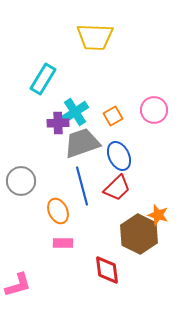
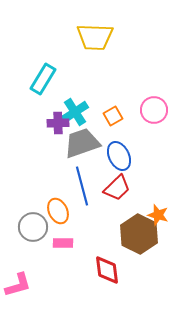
gray circle: moved 12 px right, 46 px down
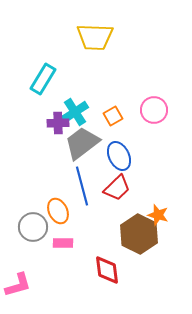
gray trapezoid: rotated 18 degrees counterclockwise
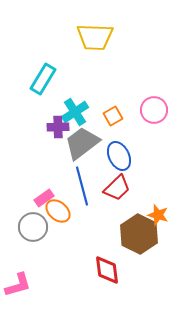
purple cross: moved 4 px down
orange ellipse: rotated 25 degrees counterclockwise
pink rectangle: moved 19 px left, 45 px up; rotated 36 degrees counterclockwise
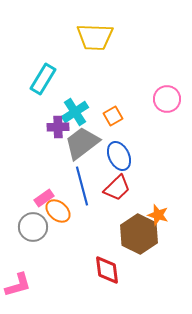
pink circle: moved 13 px right, 11 px up
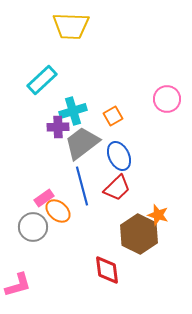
yellow trapezoid: moved 24 px left, 11 px up
cyan rectangle: moved 1 px left, 1 px down; rotated 16 degrees clockwise
cyan cross: moved 2 px left, 1 px up; rotated 16 degrees clockwise
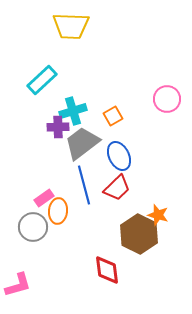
blue line: moved 2 px right, 1 px up
orange ellipse: rotated 55 degrees clockwise
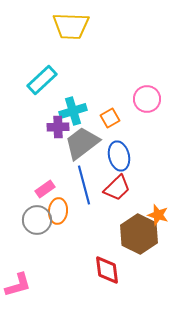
pink circle: moved 20 px left
orange square: moved 3 px left, 2 px down
blue ellipse: rotated 12 degrees clockwise
pink rectangle: moved 1 px right, 9 px up
gray circle: moved 4 px right, 7 px up
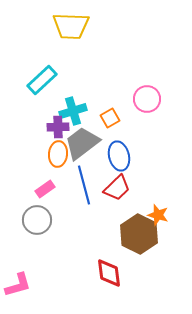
orange ellipse: moved 57 px up
red diamond: moved 2 px right, 3 px down
